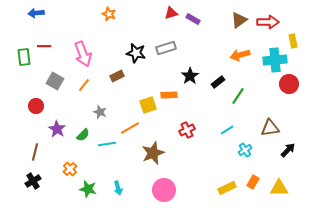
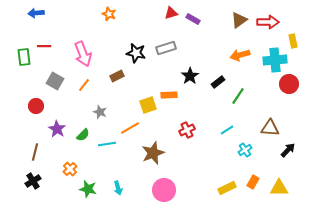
brown triangle at (270, 128): rotated 12 degrees clockwise
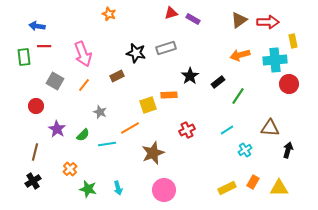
blue arrow at (36, 13): moved 1 px right, 13 px down; rotated 14 degrees clockwise
black arrow at (288, 150): rotated 28 degrees counterclockwise
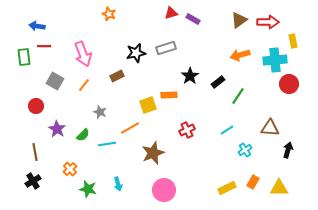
black star at (136, 53): rotated 24 degrees counterclockwise
brown line at (35, 152): rotated 24 degrees counterclockwise
cyan arrow at (118, 188): moved 4 px up
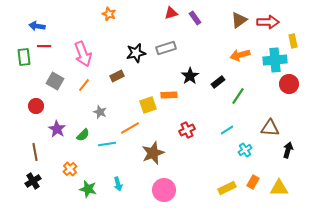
purple rectangle at (193, 19): moved 2 px right, 1 px up; rotated 24 degrees clockwise
